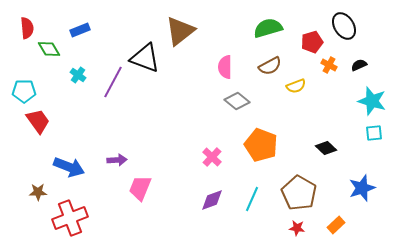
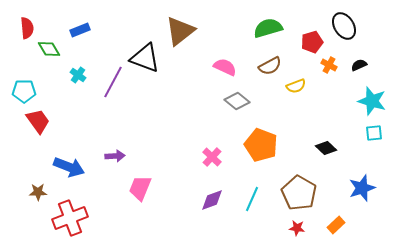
pink semicircle: rotated 115 degrees clockwise
purple arrow: moved 2 px left, 4 px up
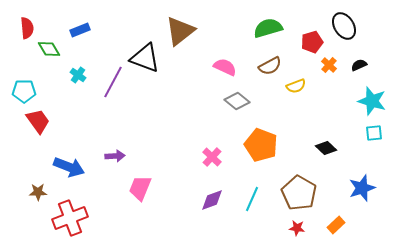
orange cross: rotated 14 degrees clockwise
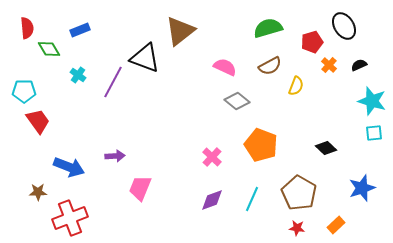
yellow semicircle: rotated 48 degrees counterclockwise
